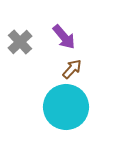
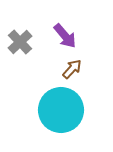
purple arrow: moved 1 px right, 1 px up
cyan circle: moved 5 px left, 3 px down
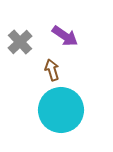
purple arrow: rotated 16 degrees counterclockwise
brown arrow: moved 20 px left, 1 px down; rotated 60 degrees counterclockwise
